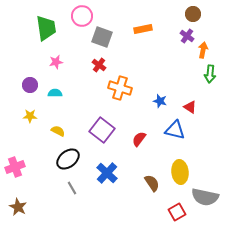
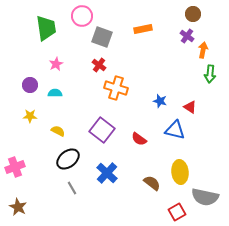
pink star: moved 2 px down; rotated 16 degrees counterclockwise
orange cross: moved 4 px left
red semicircle: rotated 91 degrees counterclockwise
brown semicircle: rotated 18 degrees counterclockwise
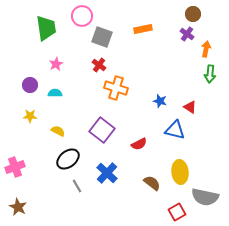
purple cross: moved 2 px up
orange arrow: moved 3 px right, 1 px up
red semicircle: moved 5 px down; rotated 63 degrees counterclockwise
gray line: moved 5 px right, 2 px up
